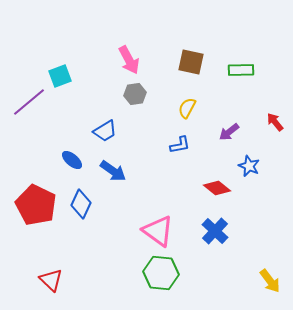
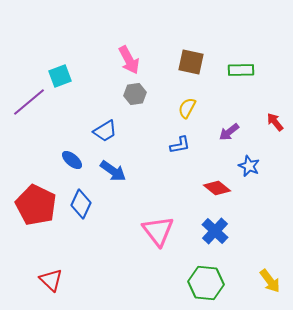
pink triangle: rotated 16 degrees clockwise
green hexagon: moved 45 px right, 10 px down
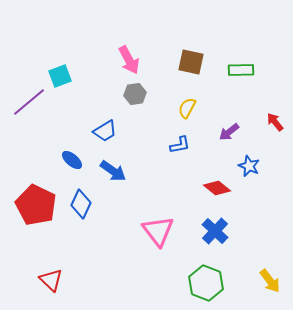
green hexagon: rotated 16 degrees clockwise
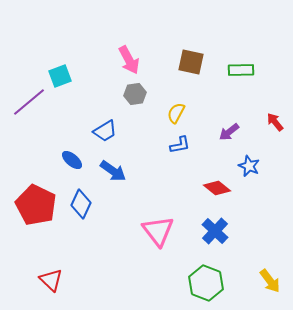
yellow semicircle: moved 11 px left, 5 px down
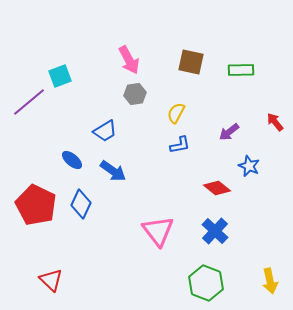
yellow arrow: rotated 25 degrees clockwise
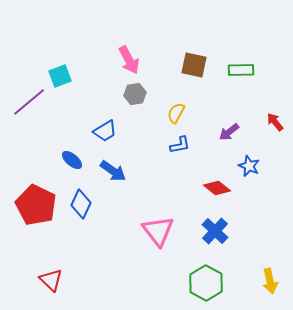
brown square: moved 3 px right, 3 px down
green hexagon: rotated 8 degrees clockwise
